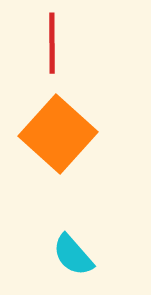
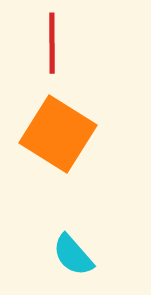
orange square: rotated 10 degrees counterclockwise
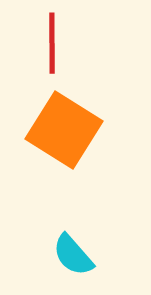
orange square: moved 6 px right, 4 px up
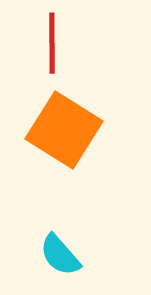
cyan semicircle: moved 13 px left
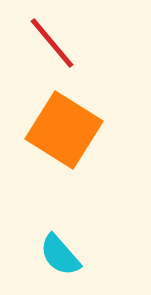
red line: rotated 40 degrees counterclockwise
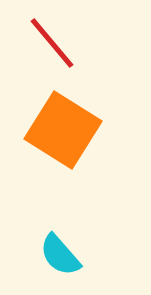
orange square: moved 1 px left
